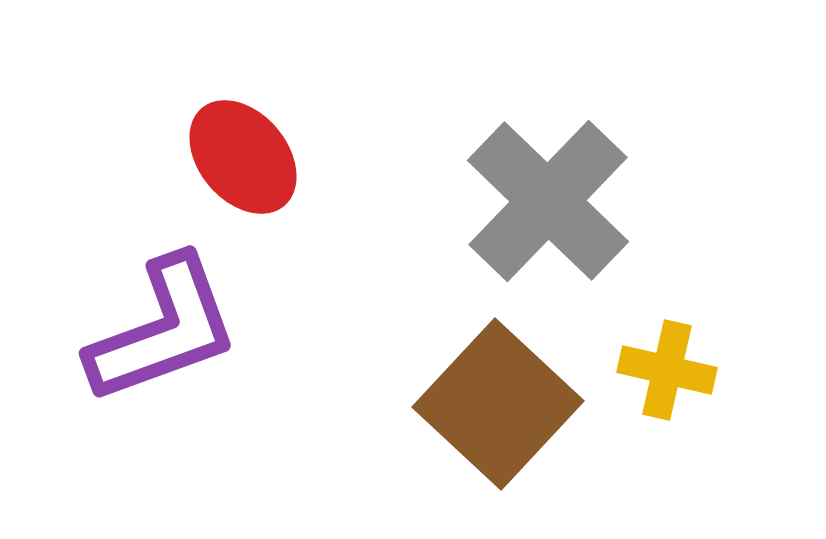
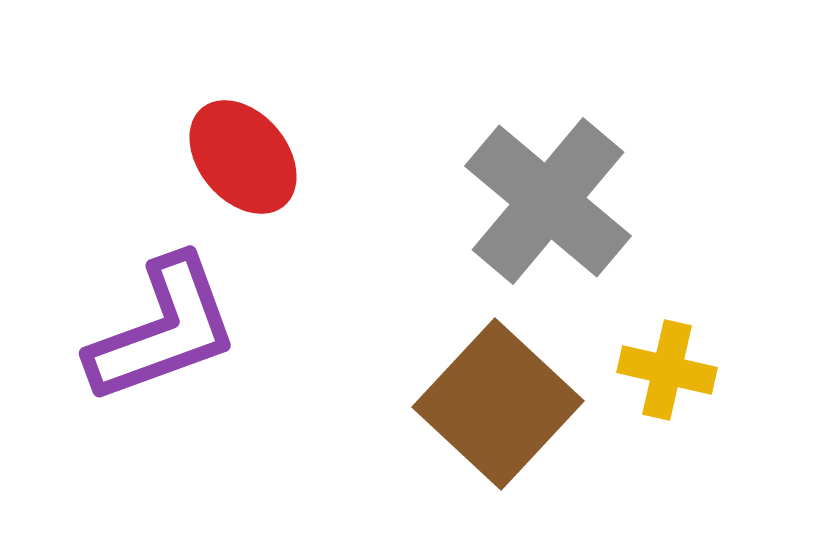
gray cross: rotated 4 degrees counterclockwise
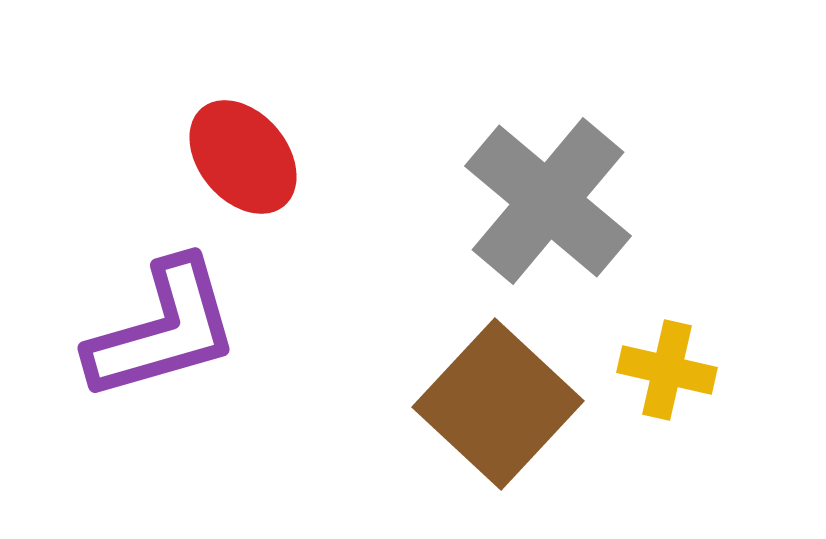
purple L-shape: rotated 4 degrees clockwise
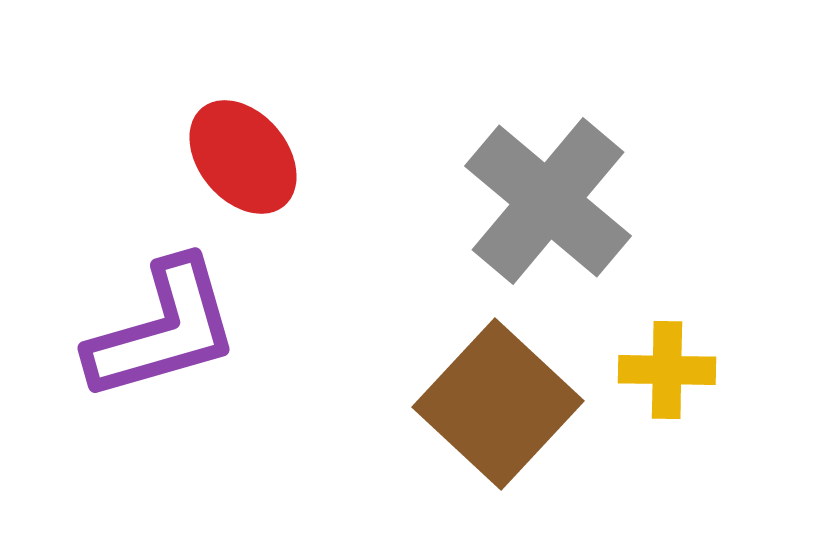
yellow cross: rotated 12 degrees counterclockwise
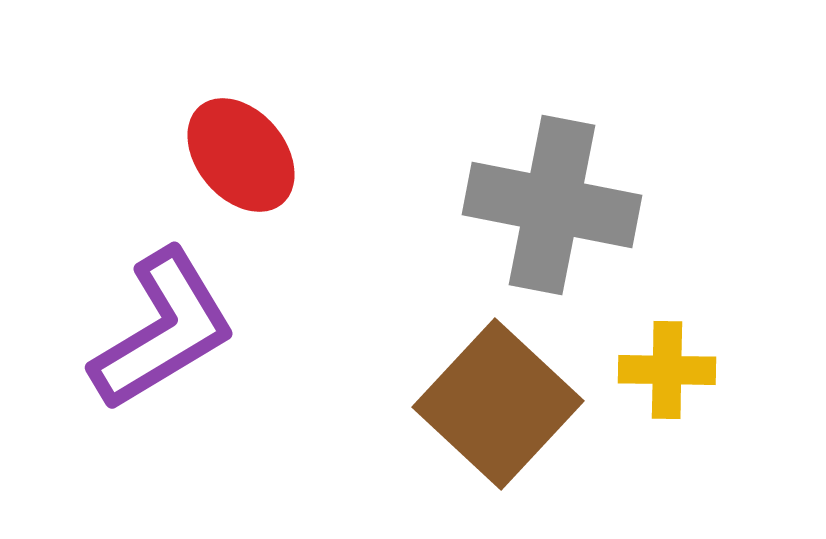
red ellipse: moved 2 px left, 2 px up
gray cross: moved 4 px right, 4 px down; rotated 29 degrees counterclockwise
purple L-shape: rotated 15 degrees counterclockwise
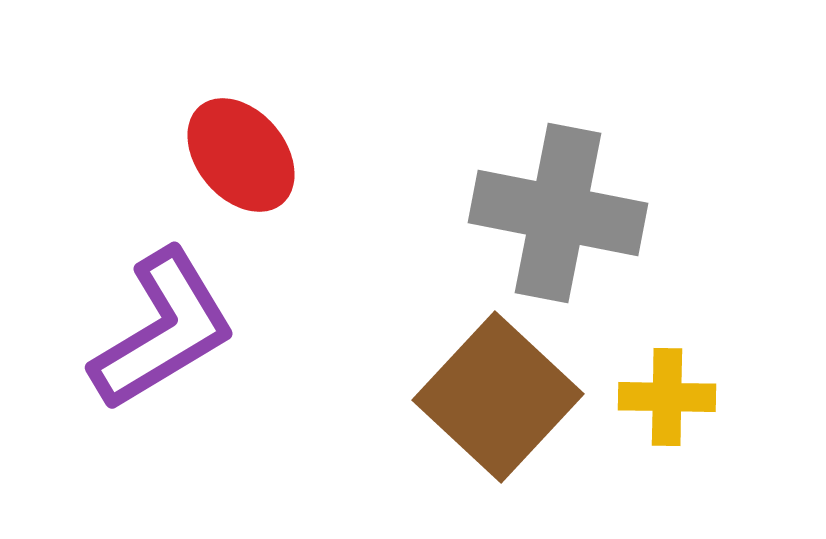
gray cross: moved 6 px right, 8 px down
yellow cross: moved 27 px down
brown square: moved 7 px up
